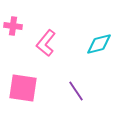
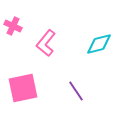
pink cross: rotated 18 degrees clockwise
pink square: rotated 20 degrees counterclockwise
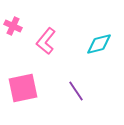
pink L-shape: moved 2 px up
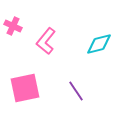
pink square: moved 2 px right
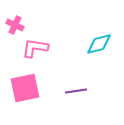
pink cross: moved 2 px right, 1 px up
pink L-shape: moved 11 px left, 7 px down; rotated 60 degrees clockwise
purple line: rotated 65 degrees counterclockwise
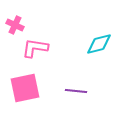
purple line: rotated 15 degrees clockwise
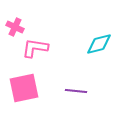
pink cross: moved 2 px down
pink square: moved 1 px left
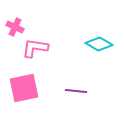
cyan diamond: rotated 44 degrees clockwise
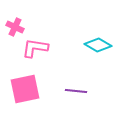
cyan diamond: moved 1 px left, 1 px down
pink square: moved 1 px right, 1 px down
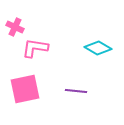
cyan diamond: moved 3 px down
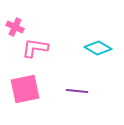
purple line: moved 1 px right
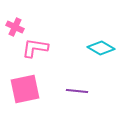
cyan diamond: moved 3 px right
